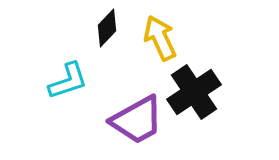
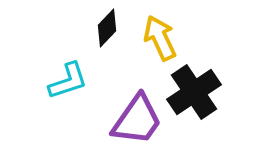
purple trapezoid: rotated 26 degrees counterclockwise
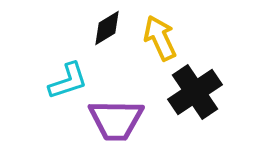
black diamond: rotated 15 degrees clockwise
black cross: moved 1 px right
purple trapezoid: moved 21 px left; rotated 56 degrees clockwise
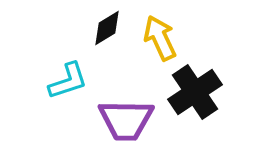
purple trapezoid: moved 10 px right
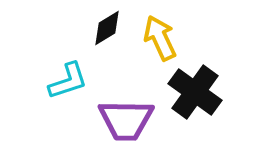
black cross: rotated 20 degrees counterclockwise
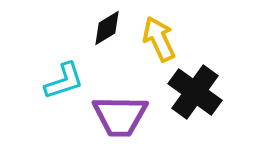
yellow arrow: moved 1 px left, 1 px down
cyan L-shape: moved 4 px left
purple trapezoid: moved 6 px left, 4 px up
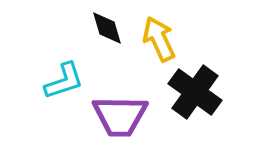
black diamond: rotated 75 degrees counterclockwise
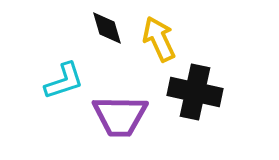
black cross: rotated 24 degrees counterclockwise
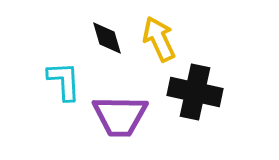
black diamond: moved 10 px down
cyan L-shape: rotated 75 degrees counterclockwise
